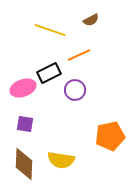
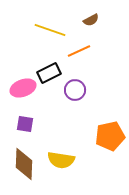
orange line: moved 4 px up
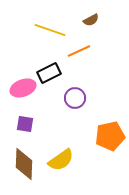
purple circle: moved 8 px down
yellow semicircle: rotated 44 degrees counterclockwise
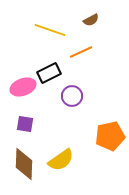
orange line: moved 2 px right, 1 px down
pink ellipse: moved 1 px up
purple circle: moved 3 px left, 2 px up
